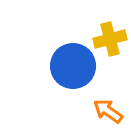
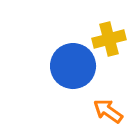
yellow cross: moved 1 px left
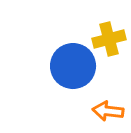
orange arrow: rotated 28 degrees counterclockwise
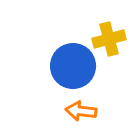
orange arrow: moved 27 px left
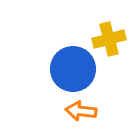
blue circle: moved 3 px down
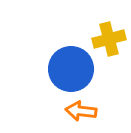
blue circle: moved 2 px left
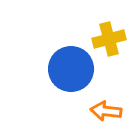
orange arrow: moved 25 px right
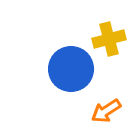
orange arrow: rotated 40 degrees counterclockwise
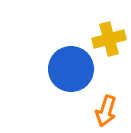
orange arrow: rotated 40 degrees counterclockwise
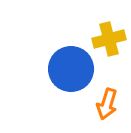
orange arrow: moved 1 px right, 7 px up
